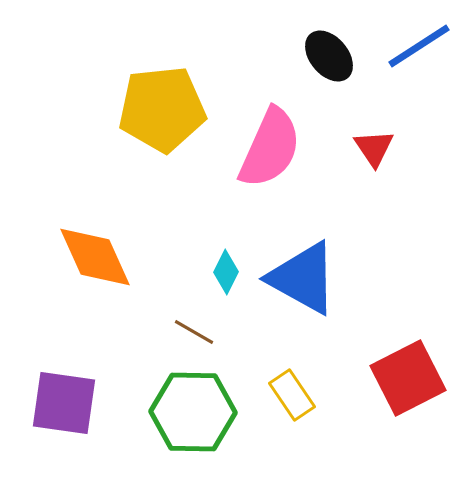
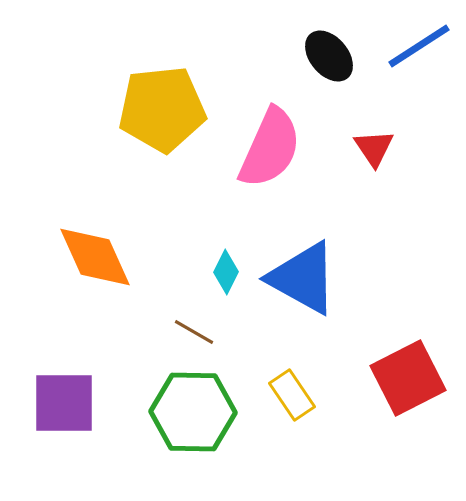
purple square: rotated 8 degrees counterclockwise
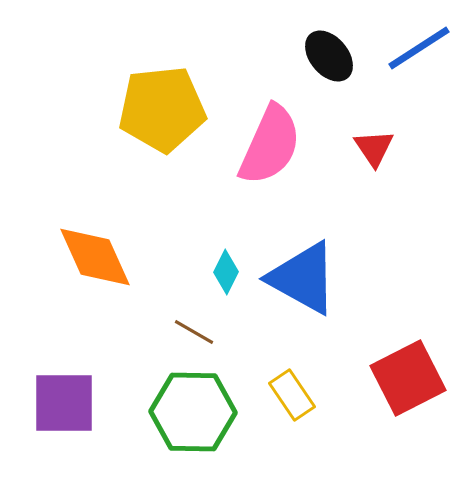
blue line: moved 2 px down
pink semicircle: moved 3 px up
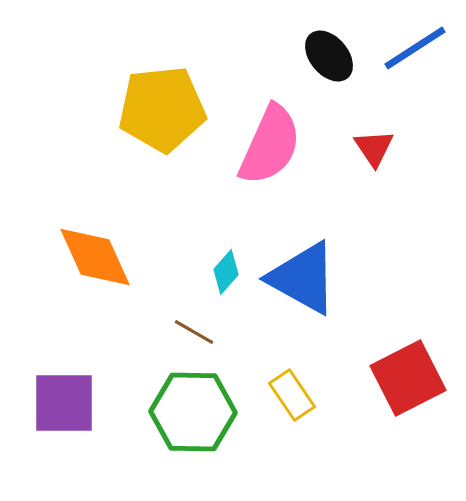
blue line: moved 4 px left
cyan diamond: rotated 15 degrees clockwise
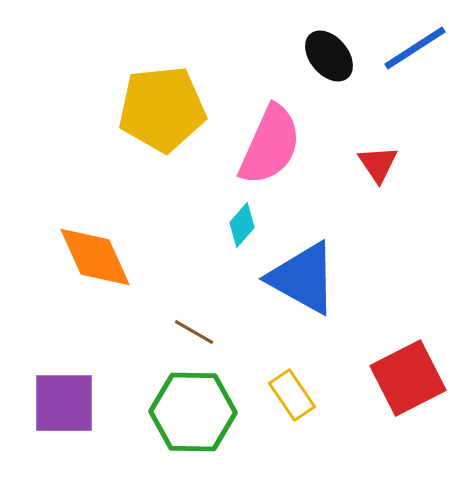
red triangle: moved 4 px right, 16 px down
cyan diamond: moved 16 px right, 47 px up
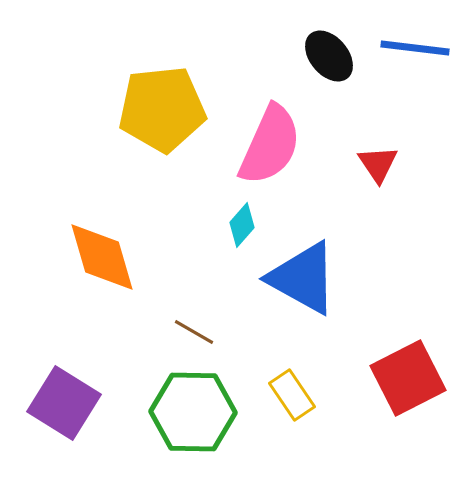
blue line: rotated 40 degrees clockwise
orange diamond: moved 7 px right; rotated 8 degrees clockwise
purple square: rotated 32 degrees clockwise
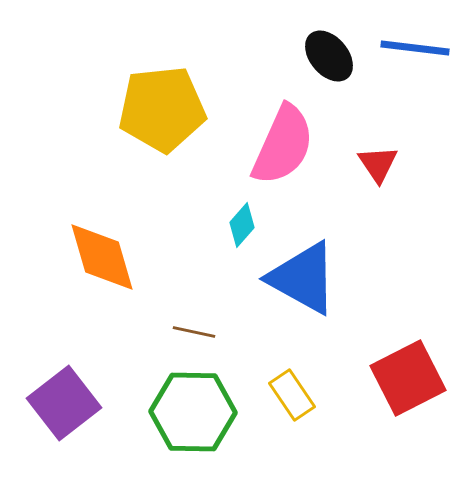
pink semicircle: moved 13 px right
brown line: rotated 18 degrees counterclockwise
purple square: rotated 20 degrees clockwise
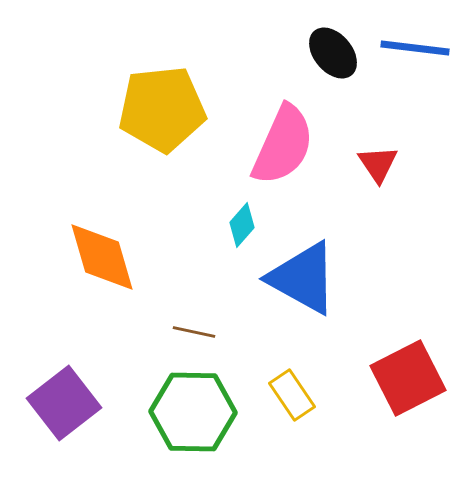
black ellipse: moved 4 px right, 3 px up
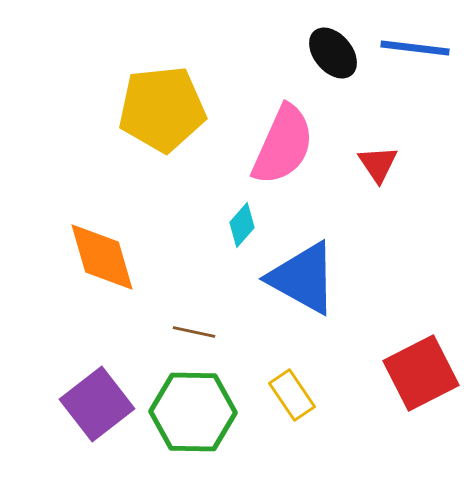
red square: moved 13 px right, 5 px up
purple square: moved 33 px right, 1 px down
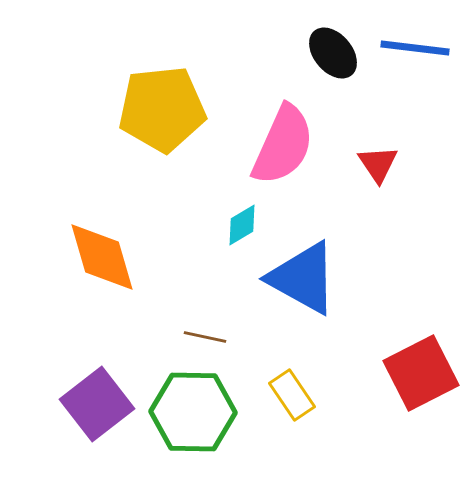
cyan diamond: rotated 18 degrees clockwise
brown line: moved 11 px right, 5 px down
